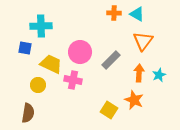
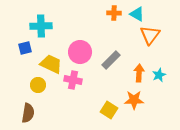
orange triangle: moved 7 px right, 6 px up
blue square: rotated 24 degrees counterclockwise
orange star: rotated 24 degrees counterclockwise
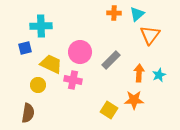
cyan triangle: rotated 49 degrees clockwise
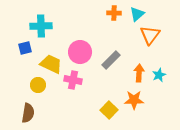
yellow square: rotated 12 degrees clockwise
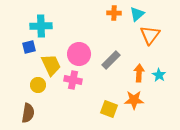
blue square: moved 4 px right, 1 px up
pink circle: moved 1 px left, 2 px down
yellow trapezoid: moved 1 px down; rotated 40 degrees clockwise
cyan star: rotated 16 degrees counterclockwise
yellow square: moved 1 px up; rotated 24 degrees counterclockwise
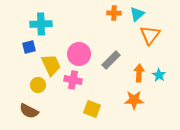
cyan cross: moved 2 px up
yellow square: moved 17 px left
brown semicircle: moved 1 px right, 2 px up; rotated 108 degrees clockwise
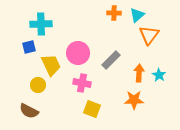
cyan triangle: moved 1 px down
orange triangle: moved 1 px left
pink circle: moved 1 px left, 1 px up
pink cross: moved 9 px right, 3 px down
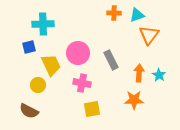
cyan triangle: rotated 21 degrees clockwise
cyan cross: moved 2 px right
gray rectangle: rotated 72 degrees counterclockwise
yellow square: rotated 30 degrees counterclockwise
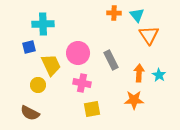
cyan triangle: rotated 49 degrees counterclockwise
orange triangle: rotated 10 degrees counterclockwise
brown semicircle: moved 1 px right, 2 px down
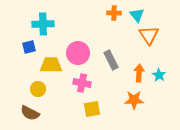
yellow trapezoid: rotated 65 degrees counterclockwise
yellow circle: moved 4 px down
